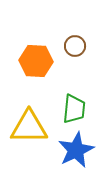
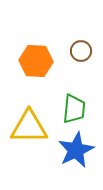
brown circle: moved 6 px right, 5 px down
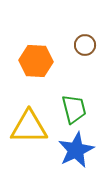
brown circle: moved 4 px right, 6 px up
green trapezoid: rotated 20 degrees counterclockwise
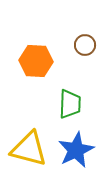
green trapezoid: moved 4 px left, 5 px up; rotated 16 degrees clockwise
yellow triangle: moved 22 px down; rotated 15 degrees clockwise
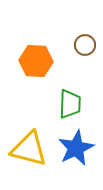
blue star: moved 2 px up
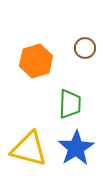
brown circle: moved 3 px down
orange hexagon: rotated 20 degrees counterclockwise
blue star: rotated 6 degrees counterclockwise
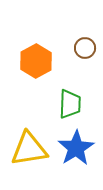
orange hexagon: rotated 12 degrees counterclockwise
yellow triangle: rotated 24 degrees counterclockwise
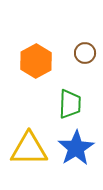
brown circle: moved 5 px down
yellow triangle: rotated 9 degrees clockwise
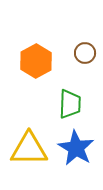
blue star: rotated 9 degrees counterclockwise
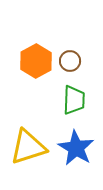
brown circle: moved 15 px left, 8 px down
green trapezoid: moved 4 px right, 4 px up
yellow triangle: moved 1 px left, 2 px up; rotated 18 degrees counterclockwise
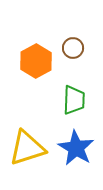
brown circle: moved 3 px right, 13 px up
yellow triangle: moved 1 px left, 1 px down
